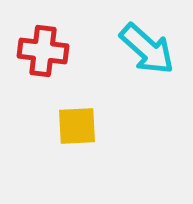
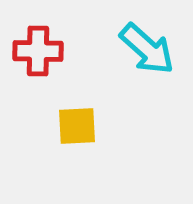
red cross: moved 5 px left; rotated 6 degrees counterclockwise
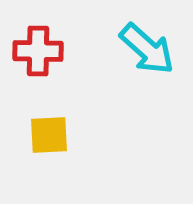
yellow square: moved 28 px left, 9 px down
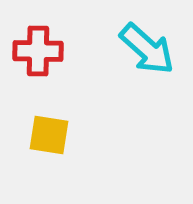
yellow square: rotated 12 degrees clockwise
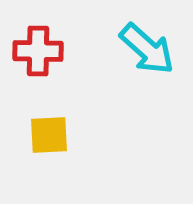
yellow square: rotated 12 degrees counterclockwise
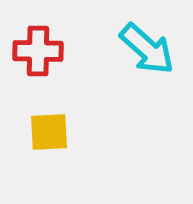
yellow square: moved 3 px up
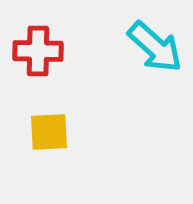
cyan arrow: moved 8 px right, 2 px up
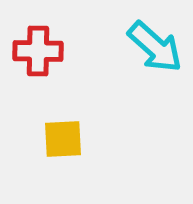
yellow square: moved 14 px right, 7 px down
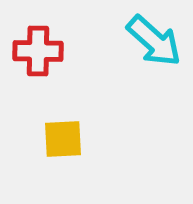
cyan arrow: moved 1 px left, 6 px up
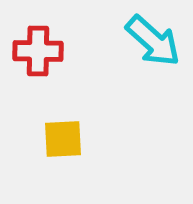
cyan arrow: moved 1 px left
